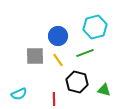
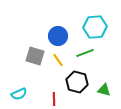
cyan hexagon: rotated 10 degrees clockwise
gray square: rotated 18 degrees clockwise
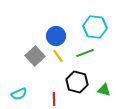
cyan hexagon: rotated 10 degrees clockwise
blue circle: moved 2 px left
gray square: rotated 30 degrees clockwise
yellow line: moved 4 px up
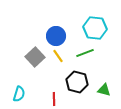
cyan hexagon: moved 1 px down
gray square: moved 1 px down
cyan semicircle: rotated 49 degrees counterclockwise
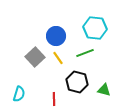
yellow line: moved 2 px down
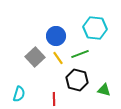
green line: moved 5 px left, 1 px down
black hexagon: moved 2 px up
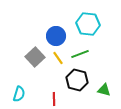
cyan hexagon: moved 7 px left, 4 px up
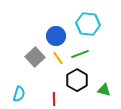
black hexagon: rotated 15 degrees clockwise
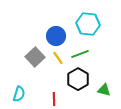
black hexagon: moved 1 px right, 1 px up
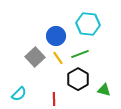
cyan semicircle: rotated 28 degrees clockwise
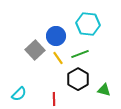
gray square: moved 7 px up
